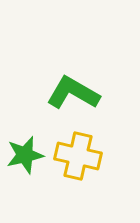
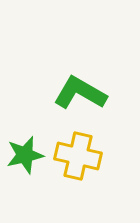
green L-shape: moved 7 px right
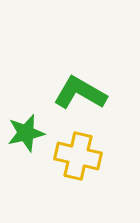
green star: moved 1 px right, 22 px up
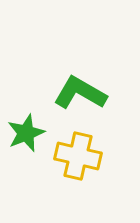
green star: rotated 9 degrees counterclockwise
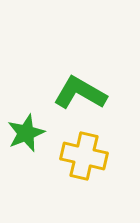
yellow cross: moved 6 px right
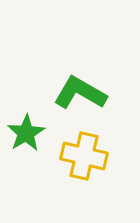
green star: rotated 9 degrees counterclockwise
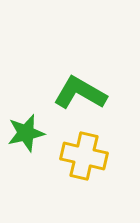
green star: rotated 18 degrees clockwise
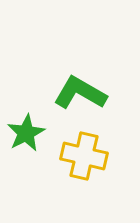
green star: rotated 15 degrees counterclockwise
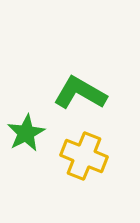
yellow cross: rotated 9 degrees clockwise
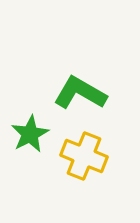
green star: moved 4 px right, 1 px down
